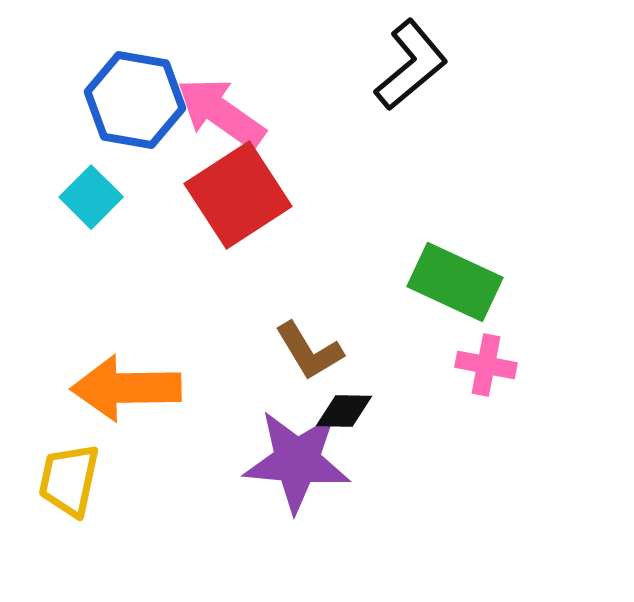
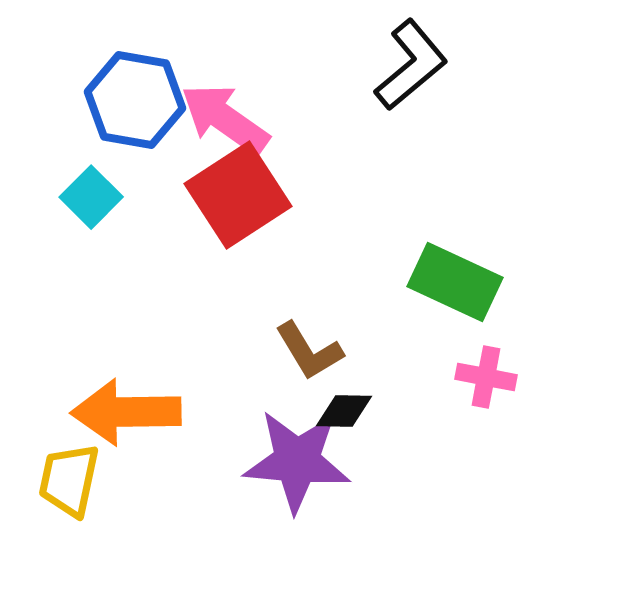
pink arrow: moved 4 px right, 6 px down
pink cross: moved 12 px down
orange arrow: moved 24 px down
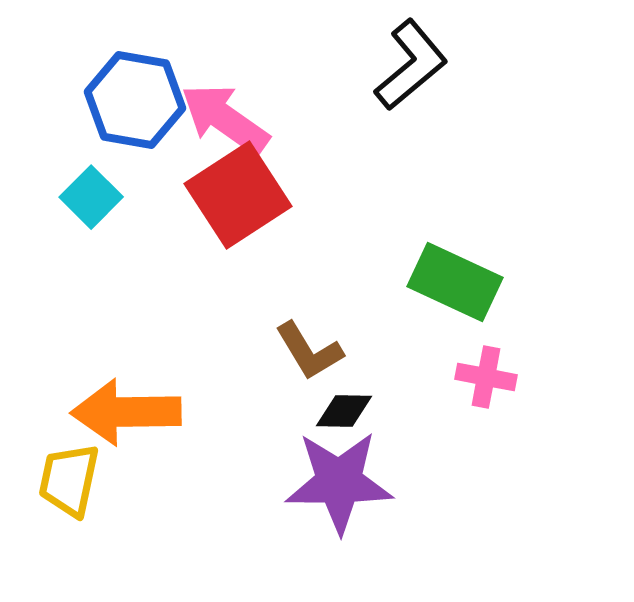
purple star: moved 42 px right, 21 px down; rotated 5 degrees counterclockwise
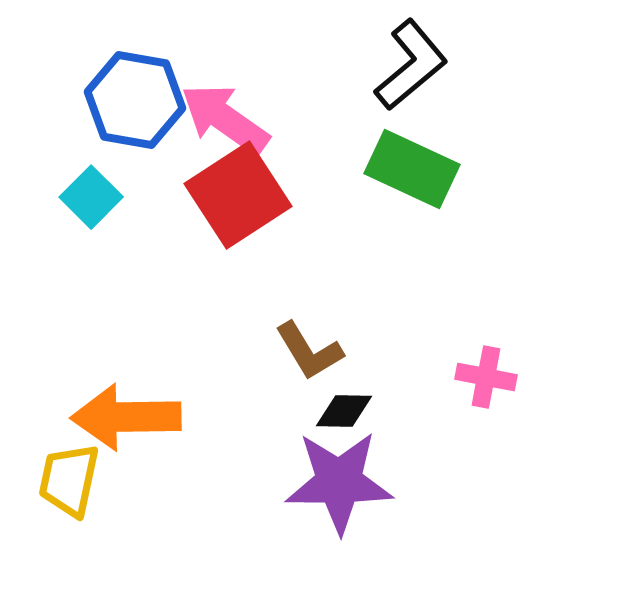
green rectangle: moved 43 px left, 113 px up
orange arrow: moved 5 px down
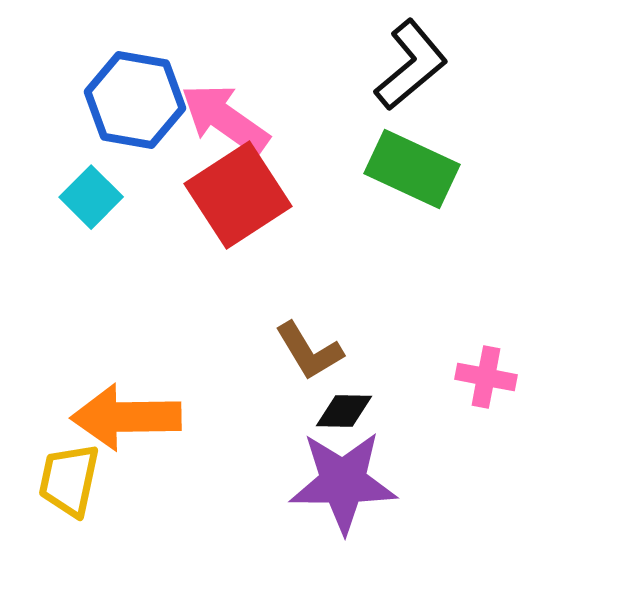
purple star: moved 4 px right
